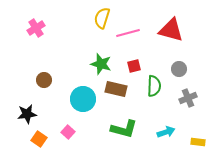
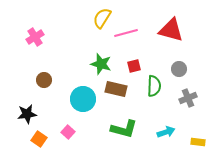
yellow semicircle: rotated 15 degrees clockwise
pink cross: moved 1 px left, 9 px down
pink line: moved 2 px left
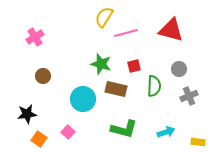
yellow semicircle: moved 2 px right, 1 px up
brown circle: moved 1 px left, 4 px up
gray cross: moved 1 px right, 2 px up
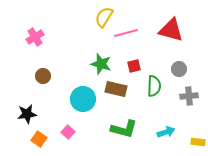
gray cross: rotated 18 degrees clockwise
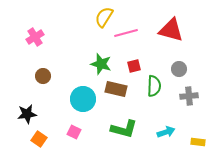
pink square: moved 6 px right; rotated 16 degrees counterclockwise
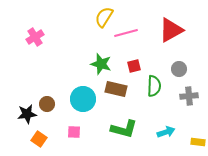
red triangle: rotated 44 degrees counterclockwise
brown circle: moved 4 px right, 28 px down
pink square: rotated 24 degrees counterclockwise
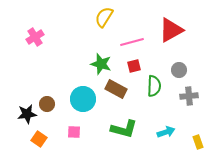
pink line: moved 6 px right, 9 px down
gray circle: moved 1 px down
brown rectangle: rotated 15 degrees clockwise
yellow rectangle: rotated 64 degrees clockwise
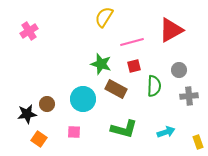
pink cross: moved 6 px left, 6 px up
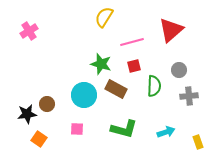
red triangle: rotated 12 degrees counterclockwise
cyan circle: moved 1 px right, 4 px up
pink square: moved 3 px right, 3 px up
